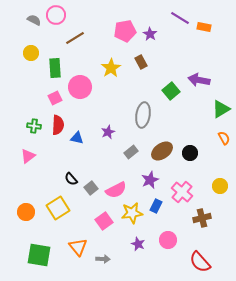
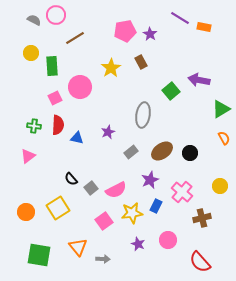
green rectangle at (55, 68): moved 3 px left, 2 px up
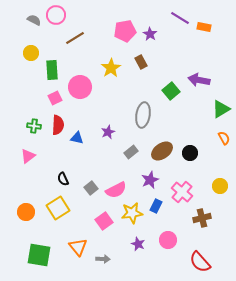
green rectangle at (52, 66): moved 4 px down
black semicircle at (71, 179): moved 8 px left; rotated 16 degrees clockwise
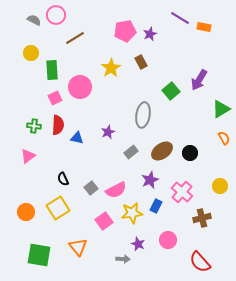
purple star at (150, 34): rotated 16 degrees clockwise
purple arrow at (199, 80): rotated 70 degrees counterclockwise
gray arrow at (103, 259): moved 20 px right
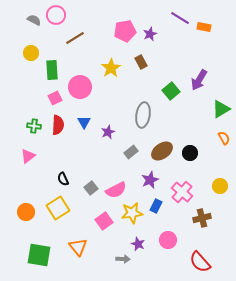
blue triangle at (77, 138): moved 7 px right, 16 px up; rotated 48 degrees clockwise
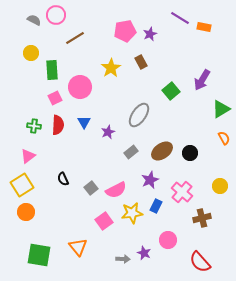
purple arrow at (199, 80): moved 3 px right
gray ellipse at (143, 115): moved 4 px left; rotated 25 degrees clockwise
yellow square at (58, 208): moved 36 px left, 23 px up
purple star at (138, 244): moved 6 px right, 9 px down
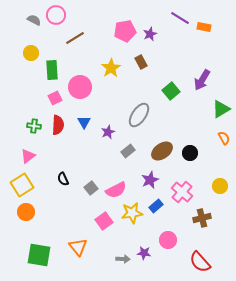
gray rectangle at (131, 152): moved 3 px left, 1 px up
blue rectangle at (156, 206): rotated 24 degrees clockwise
purple star at (144, 253): rotated 16 degrees counterclockwise
